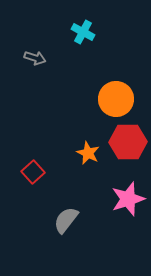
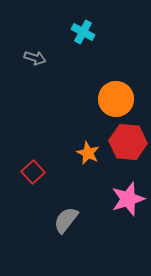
red hexagon: rotated 6 degrees clockwise
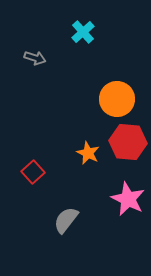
cyan cross: rotated 20 degrees clockwise
orange circle: moved 1 px right
pink star: rotated 28 degrees counterclockwise
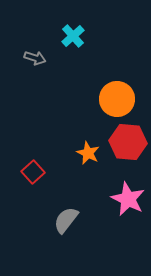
cyan cross: moved 10 px left, 4 px down
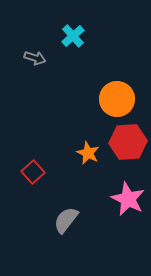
red hexagon: rotated 9 degrees counterclockwise
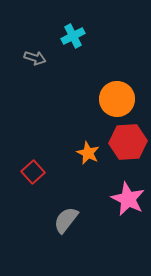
cyan cross: rotated 15 degrees clockwise
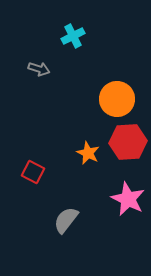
gray arrow: moved 4 px right, 11 px down
red square: rotated 20 degrees counterclockwise
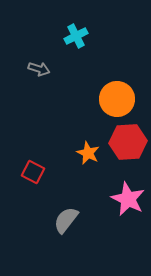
cyan cross: moved 3 px right
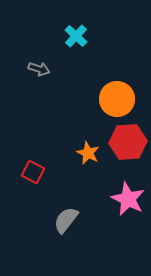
cyan cross: rotated 20 degrees counterclockwise
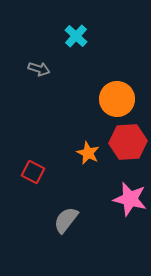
pink star: moved 2 px right; rotated 12 degrees counterclockwise
